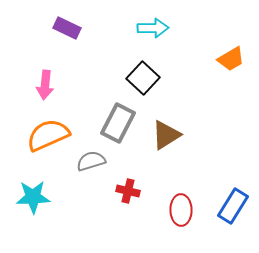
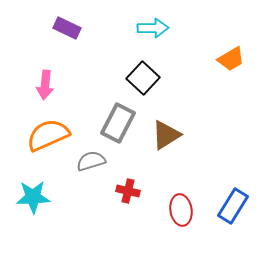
red ellipse: rotated 8 degrees counterclockwise
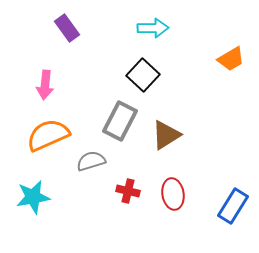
purple rectangle: rotated 28 degrees clockwise
black square: moved 3 px up
gray rectangle: moved 2 px right, 2 px up
cyan star: rotated 8 degrees counterclockwise
red ellipse: moved 8 px left, 16 px up
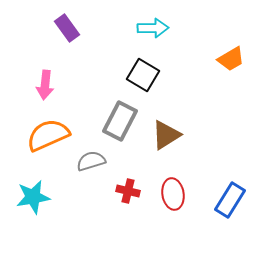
black square: rotated 12 degrees counterclockwise
blue rectangle: moved 3 px left, 6 px up
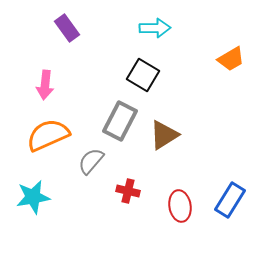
cyan arrow: moved 2 px right
brown triangle: moved 2 px left
gray semicircle: rotated 32 degrees counterclockwise
red ellipse: moved 7 px right, 12 px down
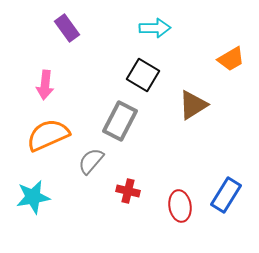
brown triangle: moved 29 px right, 30 px up
blue rectangle: moved 4 px left, 5 px up
